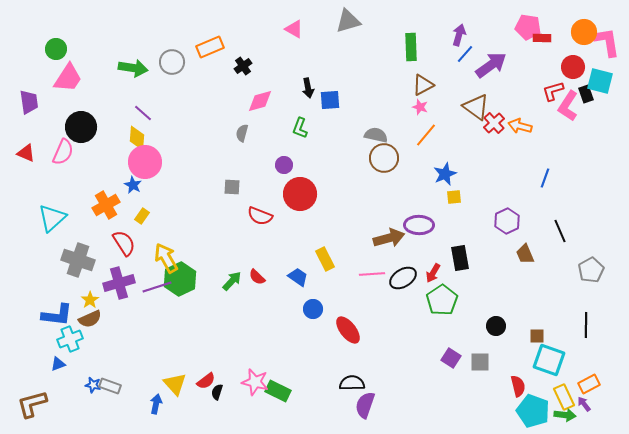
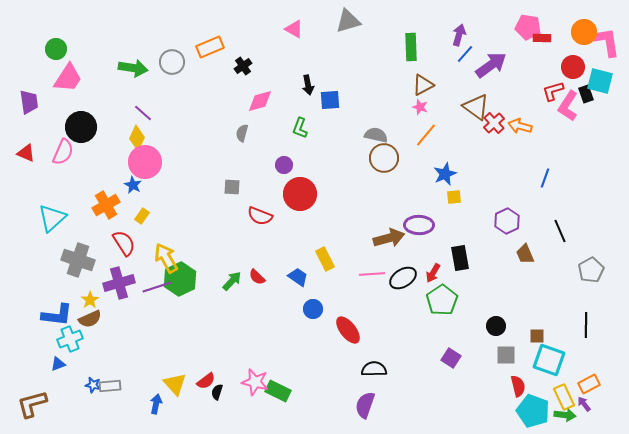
black arrow at (308, 88): moved 3 px up
yellow diamond at (137, 138): rotated 20 degrees clockwise
gray square at (480, 362): moved 26 px right, 7 px up
black semicircle at (352, 383): moved 22 px right, 14 px up
gray rectangle at (110, 386): rotated 25 degrees counterclockwise
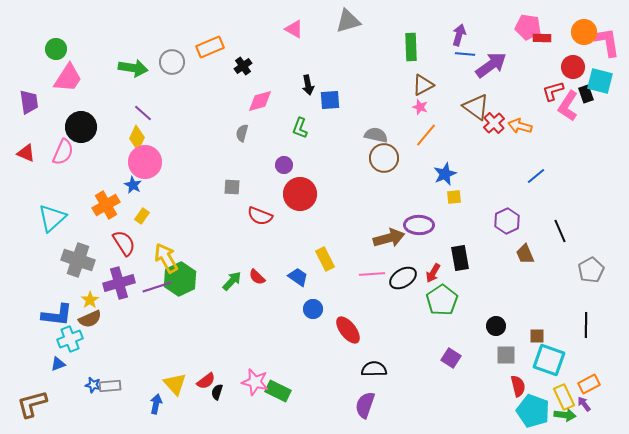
blue line at (465, 54): rotated 54 degrees clockwise
blue line at (545, 178): moved 9 px left, 2 px up; rotated 30 degrees clockwise
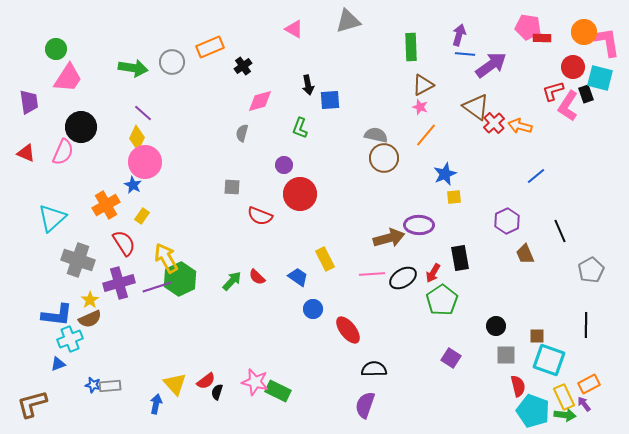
cyan square at (600, 81): moved 3 px up
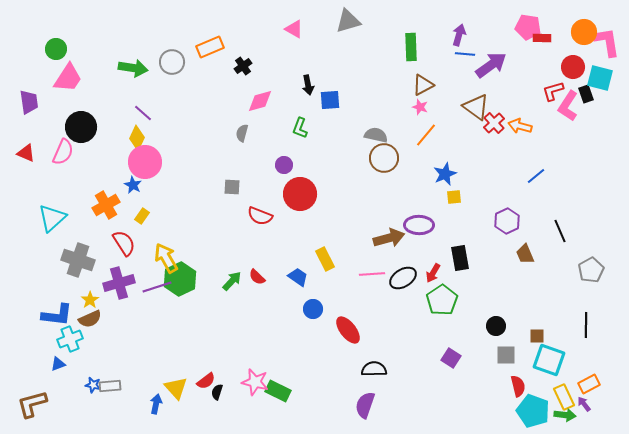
yellow triangle at (175, 384): moved 1 px right, 4 px down
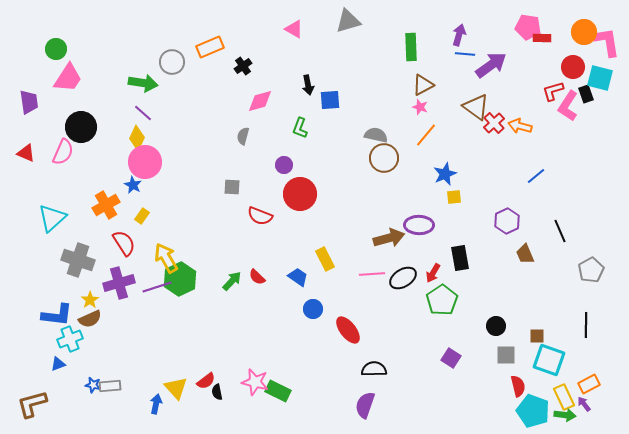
green arrow at (133, 68): moved 10 px right, 15 px down
gray semicircle at (242, 133): moved 1 px right, 3 px down
black semicircle at (217, 392): rotated 28 degrees counterclockwise
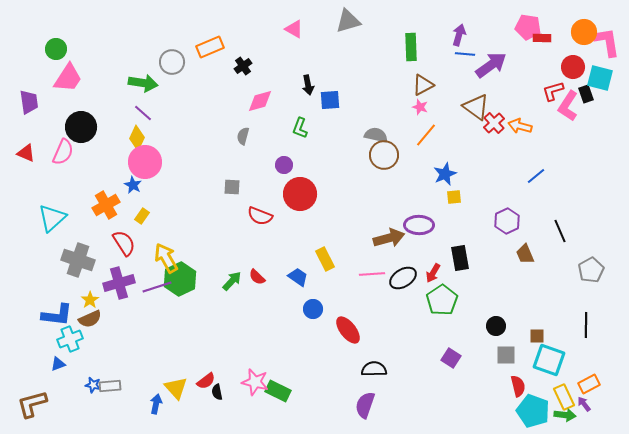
brown circle at (384, 158): moved 3 px up
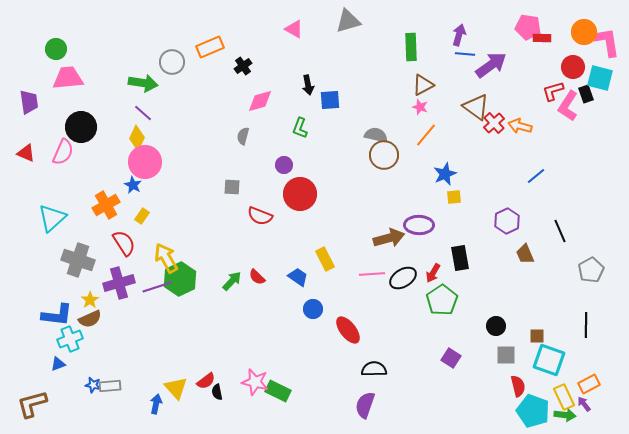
pink trapezoid at (68, 78): rotated 128 degrees counterclockwise
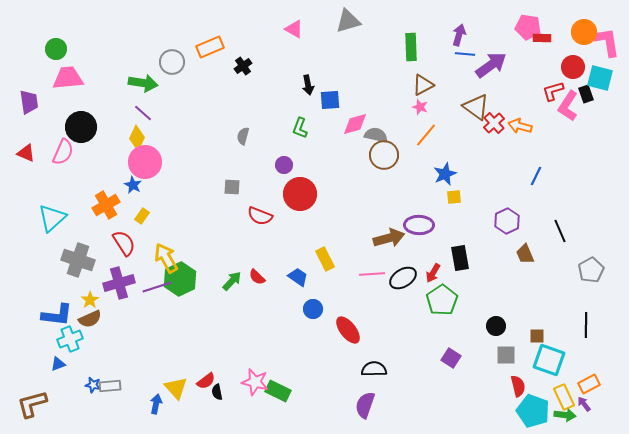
pink diamond at (260, 101): moved 95 px right, 23 px down
blue line at (536, 176): rotated 24 degrees counterclockwise
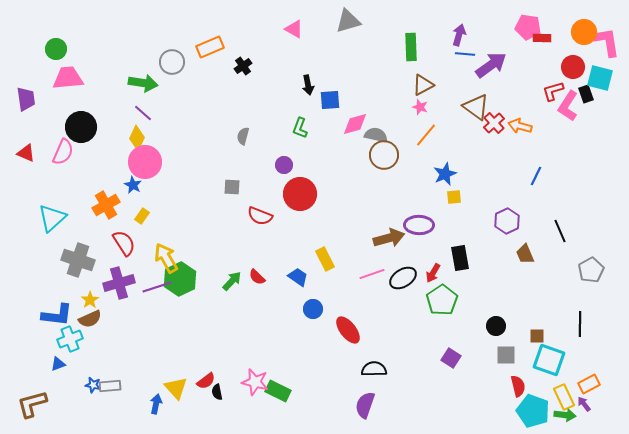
purple trapezoid at (29, 102): moved 3 px left, 3 px up
pink line at (372, 274): rotated 15 degrees counterclockwise
black line at (586, 325): moved 6 px left, 1 px up
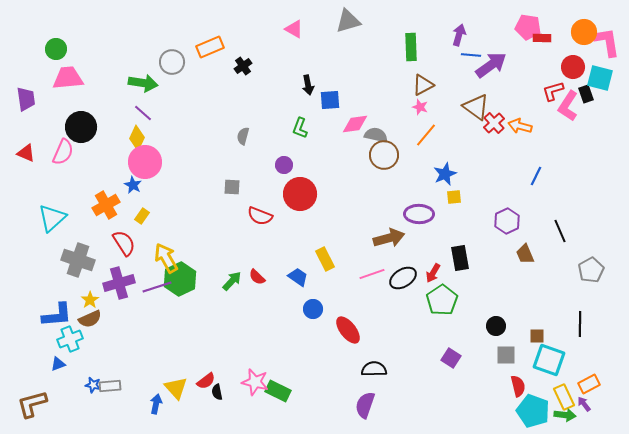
blue line at (465, 54): moved 6 px right, 1 px down
pink diamond at (355, 124): rotated 8 degrees clockwise
purple ellipse at (419, 225): moved 11 px up
blue L-shape at (57, 315): rotated 12 degrees counterclockwise
